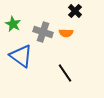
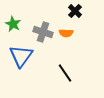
blue triangle: rotated 30 degrees clockwise
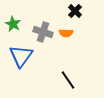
black line: moved 3 px right, 7 px down
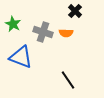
blue triangle: moved 1 px down; rotated 45 degrees counterclockwise
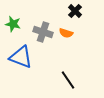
green star: rotated 14 degrees counterclockwise
orange semicircle: rotated 16 degrees clockwise
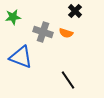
green star: moved 7 px up; rotated 21 degrees counterclockwise
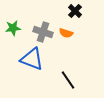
green star: moved 11 px down
blue triangle: moved 11 px right, 2 px down
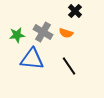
green star: moved 4 px right, 7 px down
gray cross: rotated 12 degrees clockwise
blue triangle: rotated 15 degrees counterclockwise
black line: moved 1 px right, 14 px up
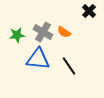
black cross: moved 14 px right
orange semicircle: moved 2 px left, 1 px up; rotated 16 degrees clockwise
blue triangle: moved 6 px right
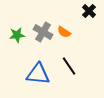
blue triangle: moved 15 px down
